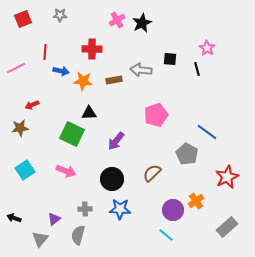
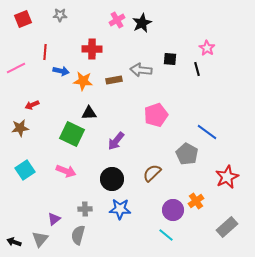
black arrow: moved 24 px down
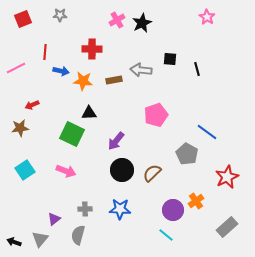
pink star: moved 31 px up
black circle: moved 10 px right, 9 px up
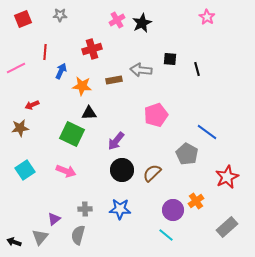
red cross: rotated 18 degrees counterclockwise
blue arrow: rotated 77 degrees counterclockwise
orange star: moved 1 px left, 5 px down
gray triangle: moved 2 px up
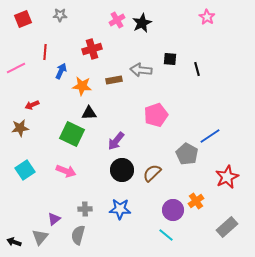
blue line: moved 3 px right, 4 px down; rotated 70 degrees counterclockwise
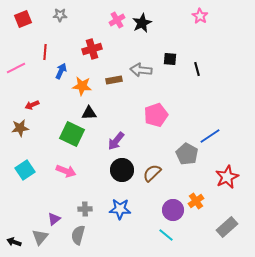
pink star: moved 7 px left, 1 px up
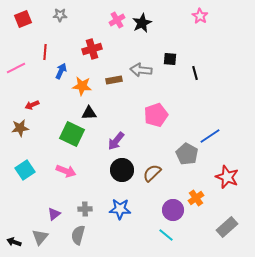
black line: moved 2 px left, 4 px down
red star: rotated 25 degrees counterclockwise
orange cross: moved 3 px up
purple triangle: moved 5 px up
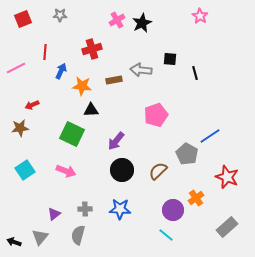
black triangle: moved 2 px right, 3 px up
brown semicircle: moved 6 px right, 2 px up
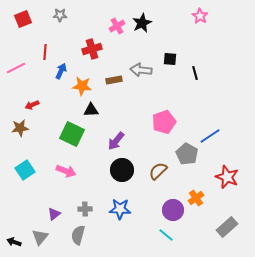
pink cross: moved 6 px down
pink pentagon: moved 8 px right, 7 px down
